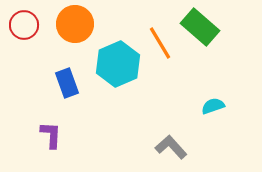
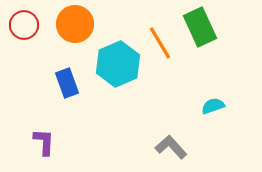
green rectangle: rotated 24 degrees clockwise
purple L-shape: moved 7 px left, 7 px down
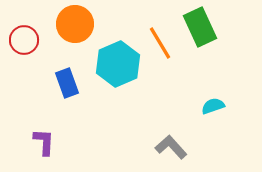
red circle: moved 15 px down
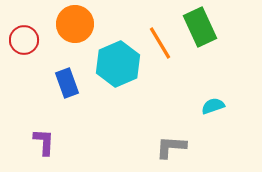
gray L-shape: rotated 44 degrees counterclockwise
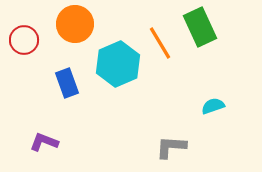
purple L-shape: rotated 72 degrees counterclockwise
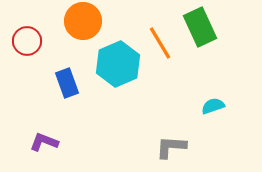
orange circle: moved 8 px right, 3 px up
red circle: moved 3 px right, 1 px down
